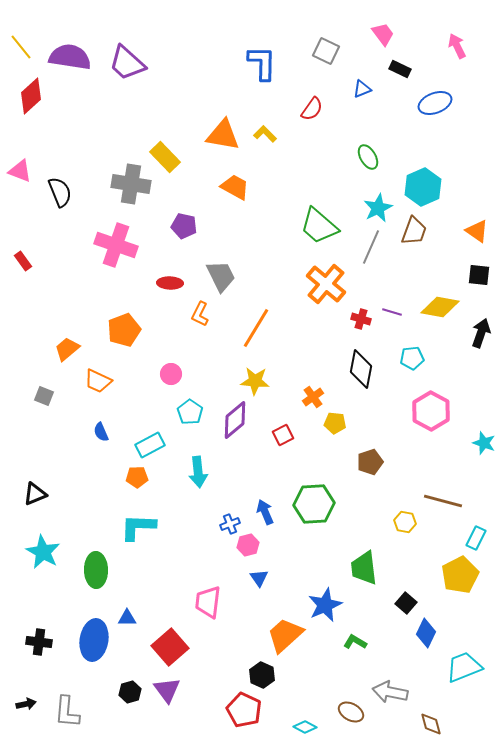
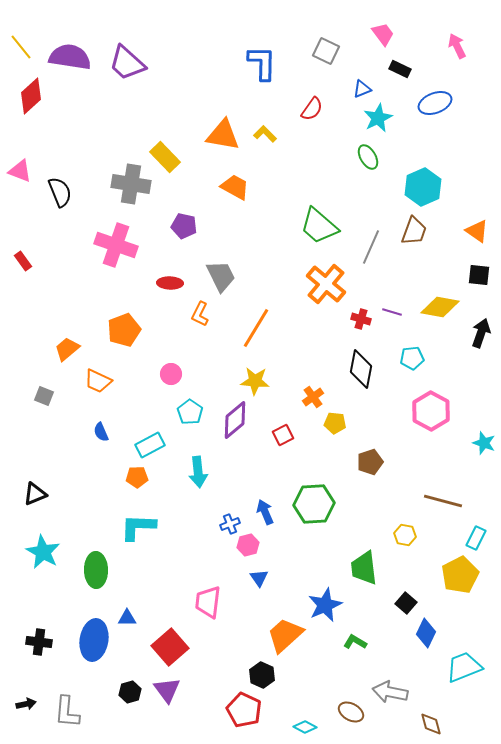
cyan star at (378, 208): moved 90 px up
yellow hexagon at (405, 522): moved 13 px down
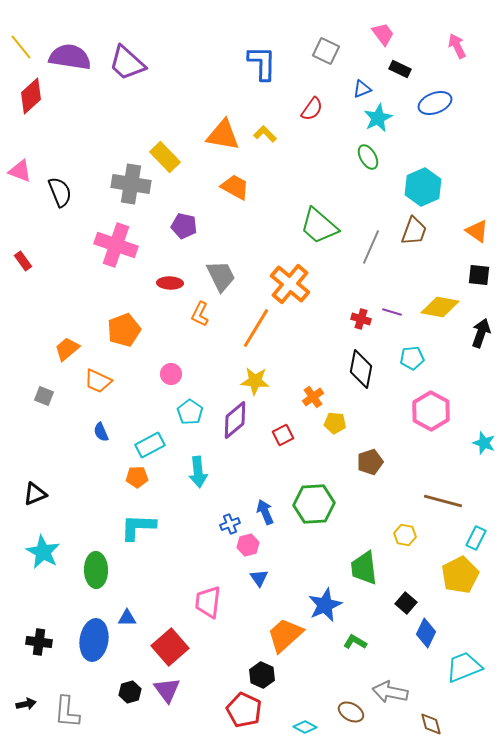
orange cross at (326, 284): moved 36 px left
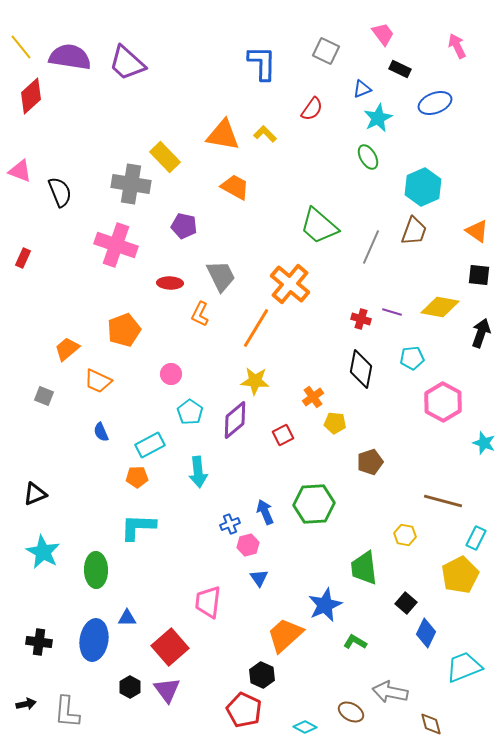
red rectangle at (23, 261): moved 3 px up; rotated 60 degrees clockwise
pink hexagon at (431, 411): moved 12 px right, 9 px up
black hexagon at (130, 692): moved 5 px up; rotated 15 degrees counterclockwise
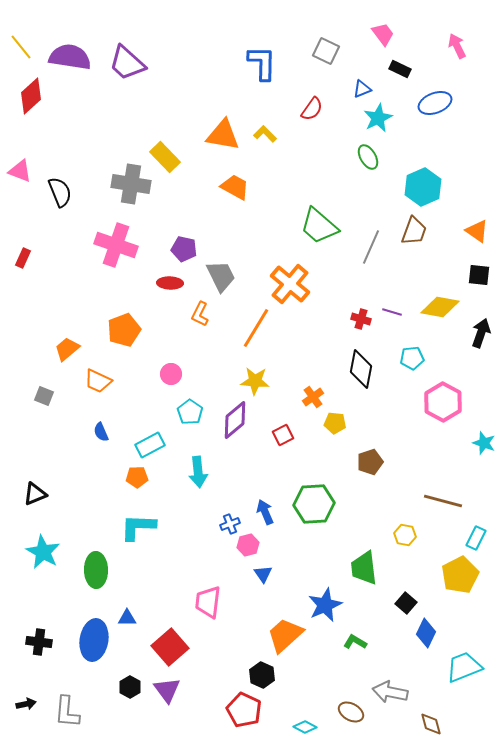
purple pentagon at (184, 226): moved 23 px down
blue triangle at (259, 578): moved 4 px right, 4 px up
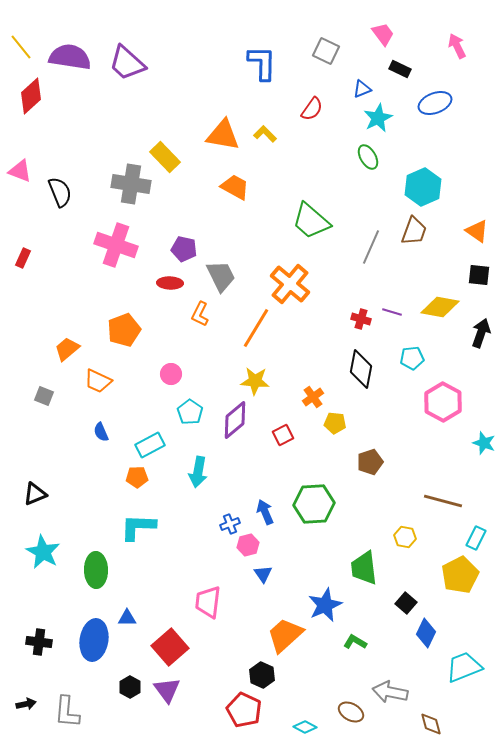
green trapezoid at (319, 226): moved 8 px left, 5 px up
cyan arrow at (198, 472): rotated 16 degrees clockwise
yellow hexagon at (405, 535): moved 2 px down
